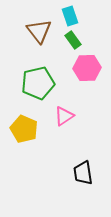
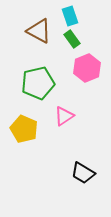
brown triangle: rotated 24 degrees counterclockwise
green rectangle: moved 1 px left, 1 px up
pink hexagon: rotated 20 degrees counterclockwise
black trapezoid: rotated 50 degrees counterclockwise
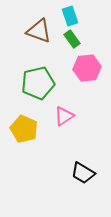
brown triangle: rotated 8 degrees counterclockwise
pink hexagon: rotated 16 degrees clockwise
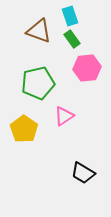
yellow pentagon: rotated 12 degrees clockwise
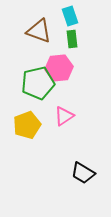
green rectangle: rotated 30 degrees clockwise
pink hexagon: moved 28 px left
yellow pentagon: moved 3 px right, 4 px up; rotated 16 degrees clockwise
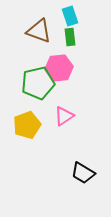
green rectangle: moved 2 px left, 2 px up
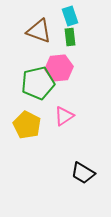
yellow pentagon: rotated 24 degrees counterclockwise
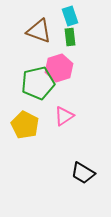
pink hexagon: rotated 12 degrees counterclockwise
yellow pentagon: moved 2 px left
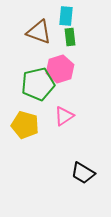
cyan rectangle: moved 4 px left; rotated 24 degrees clockwise
brown triangle: moved 1 px down
pink hexagon: moved 1 px right, 1 px down
green pentagon: moved 1 px down
yellow pentagon: rotated 12 degrees counterclockwise
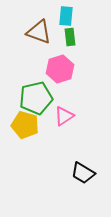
green pentagon: moved 2 px left, 14 px down
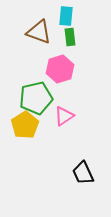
yellow pentagon: rotated 24 degrees clockwise
black trapezoid: rotated 35 degrees clockwise
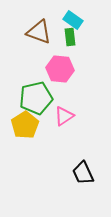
cyan rectangle: moved 7 px right, 4 px down; rotated 60 degrees counterclockwise
pink hexagon: rotated 24 degrees clockwise
